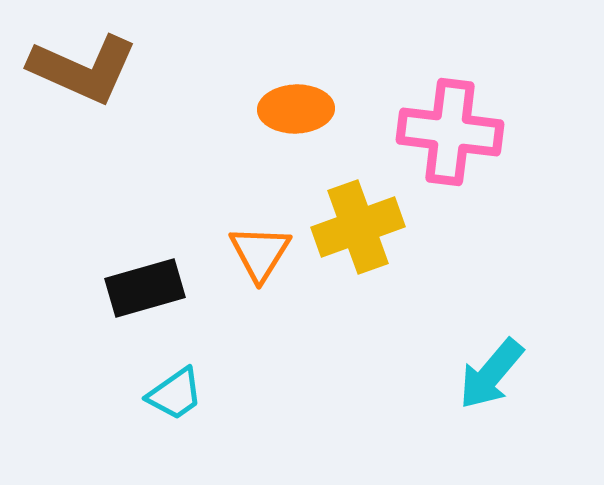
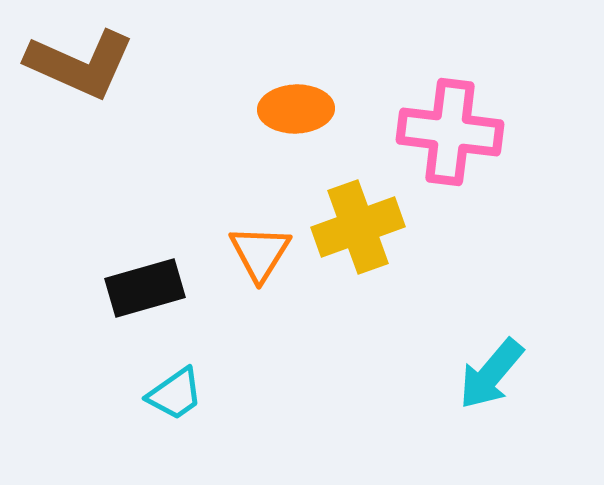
brown L-shape: moved 3 px left, 5 px up
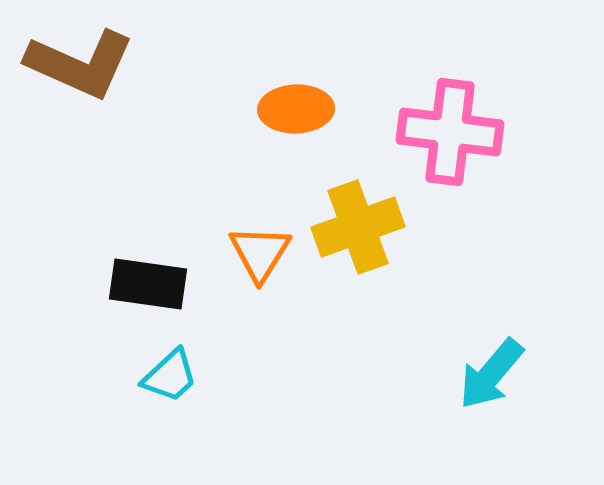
black rectangle: moved 3 px right, 4 px up; rotated 24 degrees clockwise
cyan trapezoid: moved 5 px left, 18 px up; rotated 8 degrees counterclockwise
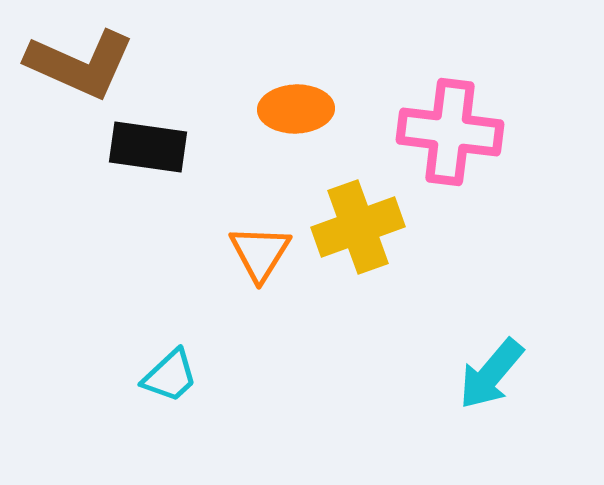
black rectangle: moved 137 px up
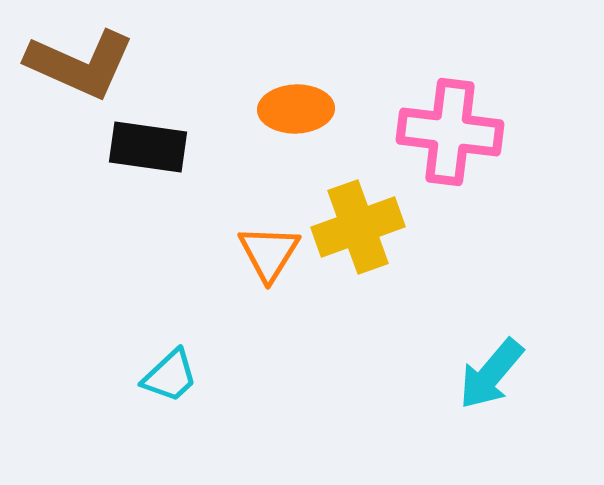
orange triangle: moved 9 px right
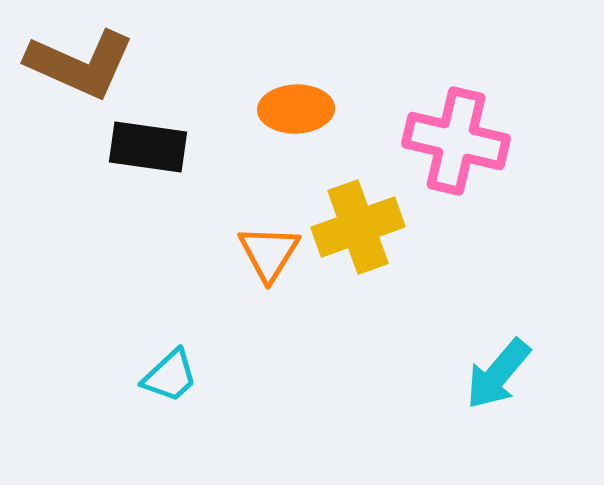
pink cross: moved 6 px right, 9 px down; rotated 6 degrees clockwise
cyan arrow: moved 7 px right
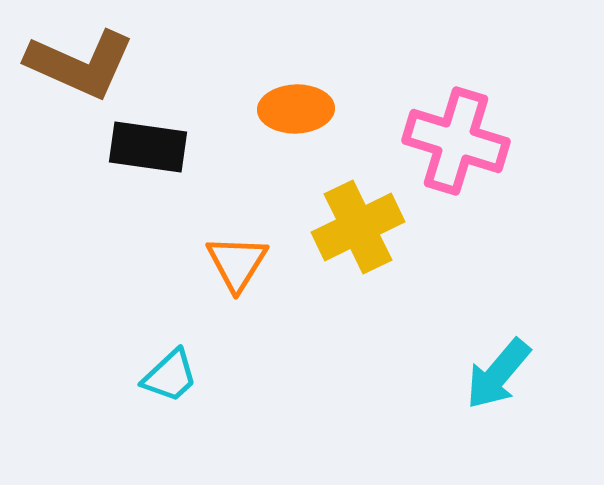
pink cross: rotated 4 degrees clockwise
yellow cross: rotated 6 degrees counterclockwise
orange triangle: moved 32 px left, 10 px down
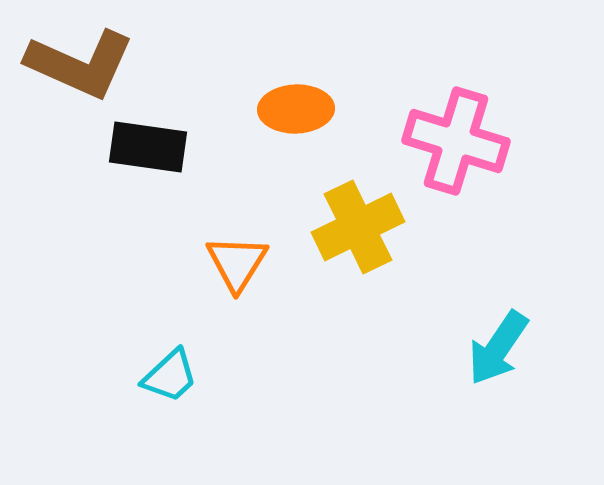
cyan arrow: moved 26 px up; rotated 6 degrees counterclockwise
